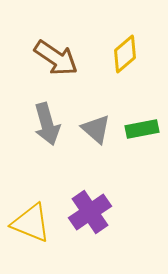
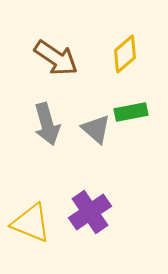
green rectangle: moved 11 px left, 17 px up
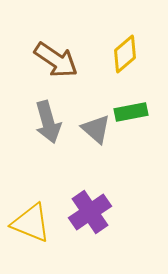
brown arrow: moved 2 px down
gray arrow: moved 1 px right, 2 px up
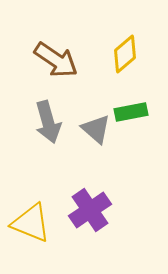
purple cross: moved 2 px up
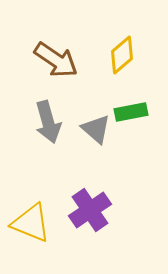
yellow diamond: moved 3 px left, 1 px down
